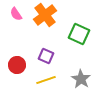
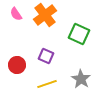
yellow line: moved 1 px right, 4 px down
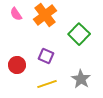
green square: rotated 20 degrees clockwise
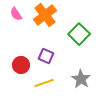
red circle: moved 4 px right
yellow line: moved 3 px left, 1 px up
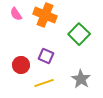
orange cross: rotated 30 degrees counterclockwise
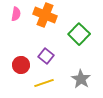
pink semicircle: rotated 136 degrees counterclockwise
purple square: rotated 14 degrees clockwise
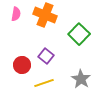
red circle: moved 1 px right
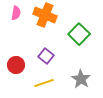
pink semicircle: moved 1 px up
red circle: moved 6 px left
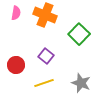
gray star: moved 4 px down; rotated 12 degrees counterclockwise
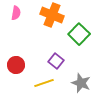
orange cross: moved 7 px right
purple square: moved 10 px right, 5 px down
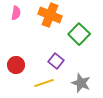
orange cross: moved 2 px left
